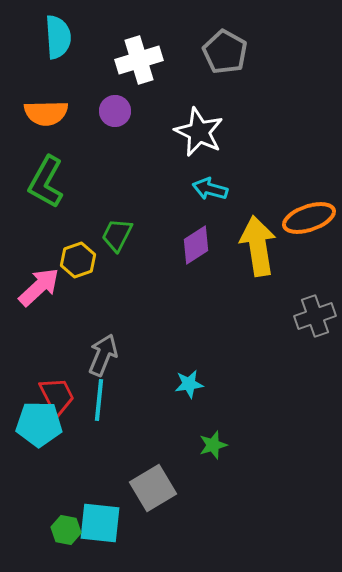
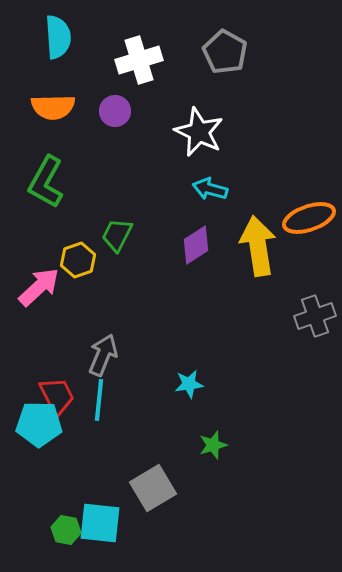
orange semicircle: moved 7 px right, 6 px up
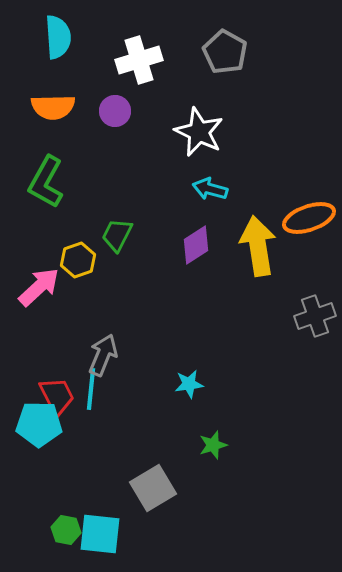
cyan line: moved 8 px left, 11 px up
cyan square: moved 11 px down
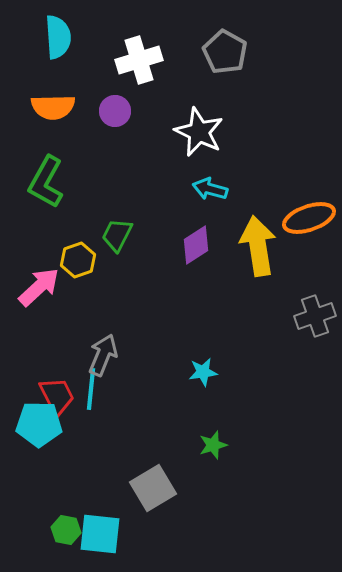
cyan star: moved 14 px right, 12 px up
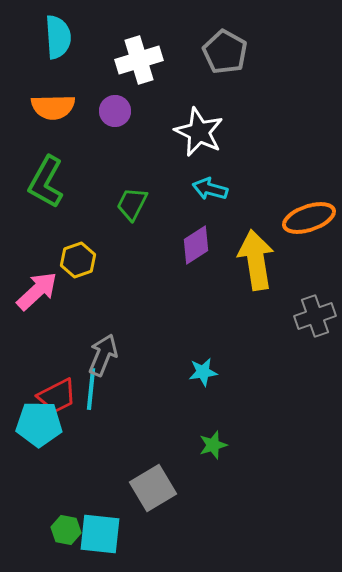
green trapezoid: moved 15 px right, 31 px up
yellow arrow: moved 2 px left, 14 px down
pink arrow: moved 2 px left, 4 px down
red trapezoid: rotated 90 degrees clockwise
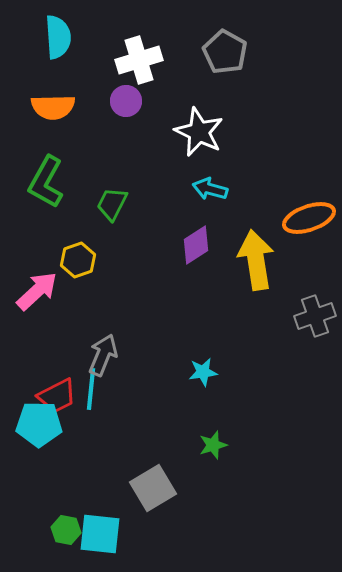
purple circle: moved 11 px right, 10 px up
green trapezoid: moved 20 px left
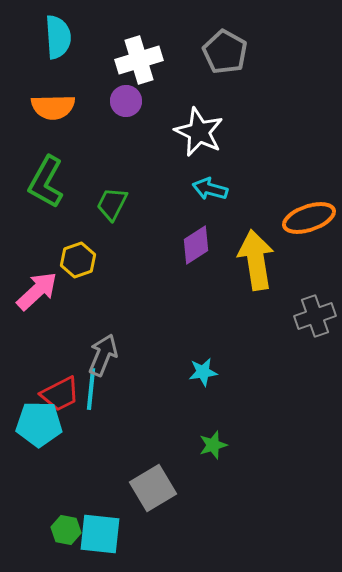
red trapezoid: moved 3 px right, 2 px up
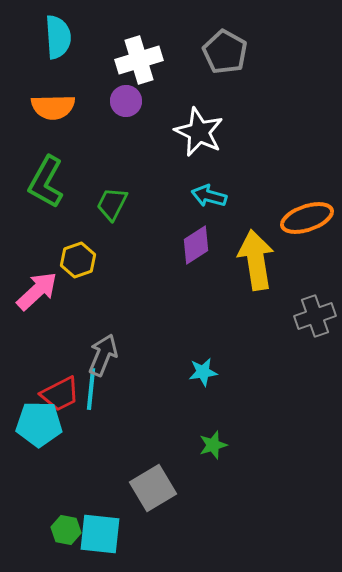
cyan arrow: moved 1 px left, 7 px down
orange ellipse: moved 2 px left
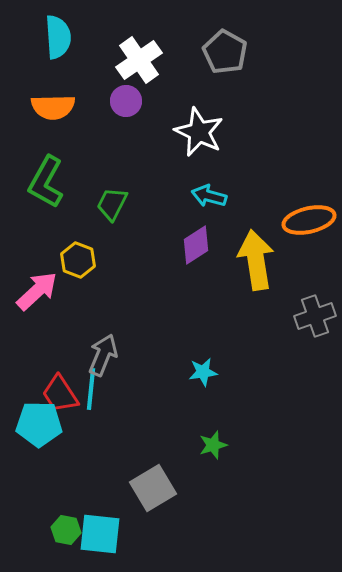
white cross: rotated 18 degrees counterclockwise
orange ellipse: moved 2 px right, 2 px down; rotated 6 degrees clockwise
yellow hexagon: rotated 20 degrees counterclockwise
red trapezoid: rotated 84 degrees clockwise
